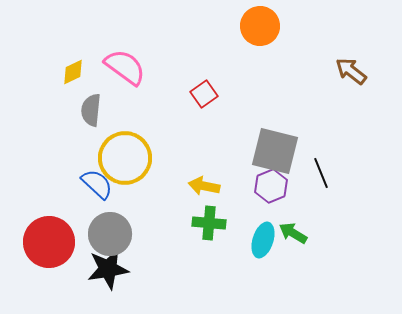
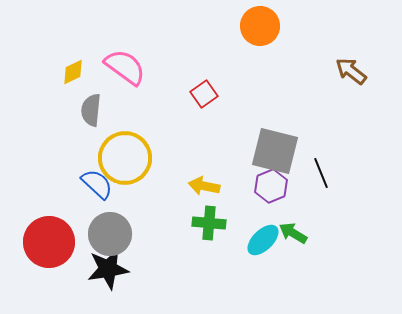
cyan ellipse: rotated 28 degrees clockwise
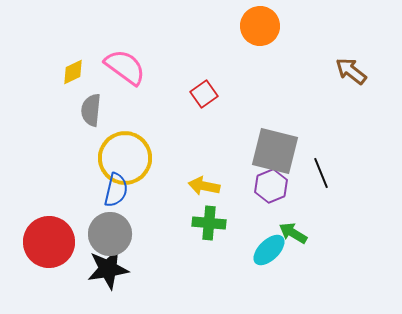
blue semicircle: moved 19 px right, 6 px down; rotated 60 degrees clockwise
cyan ellipse: moved 6 px right, 10 px down
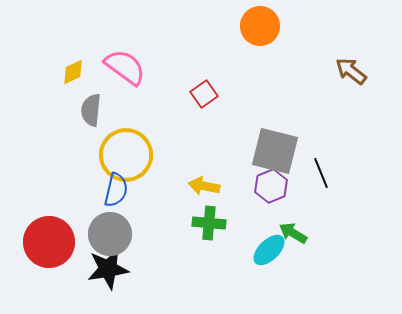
yellow circle: moved 1 px right, 3 px up
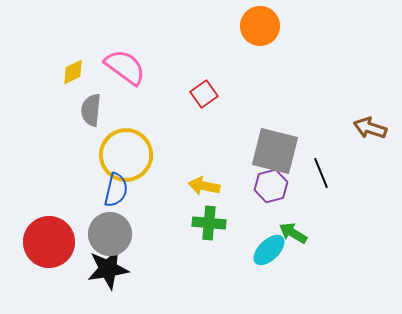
brown arrow: moved 19 px right, 57 px down; rotated 20 degrees counterclockwise
purple hexagon: rotated 8 degrees clockwise
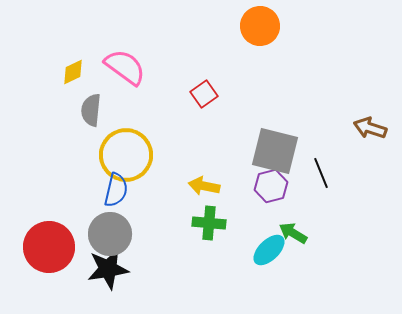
red circle: moved 5 px down
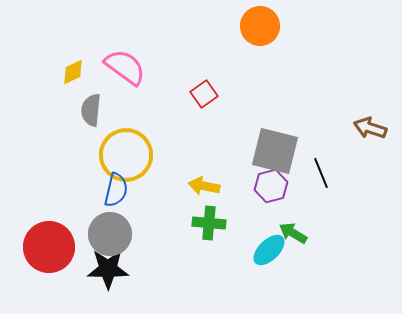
black star: rotated 9 degrees clockwise
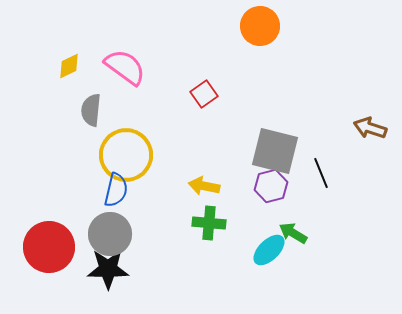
yellow diamond: moved 4 px left, 6 px up
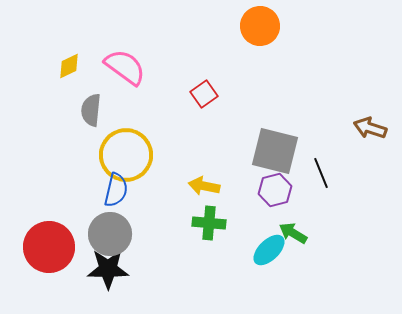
purple hexagon: moved 4 px right, 4 px down
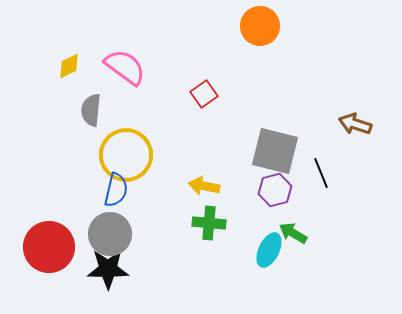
brown arrow: moved 15 px left, 4 px up
cyan ellipse: rotated 20 degrees counterclockwise
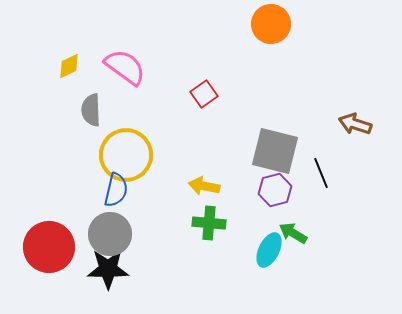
orange circle: moved 11 px right, 2 px up
gray semicircle: rotated 8 degrees counterclockwise
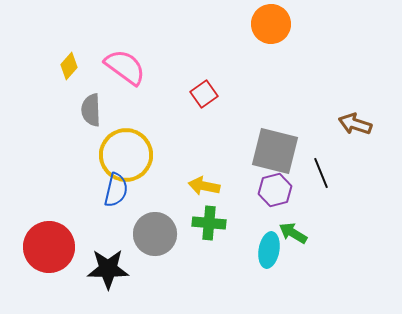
yellow diamond: rotated 24 degrees counterclockwise
gray circle: moved 45 px right
cyan ellipse: rotated 16 degrees counterclockwise
